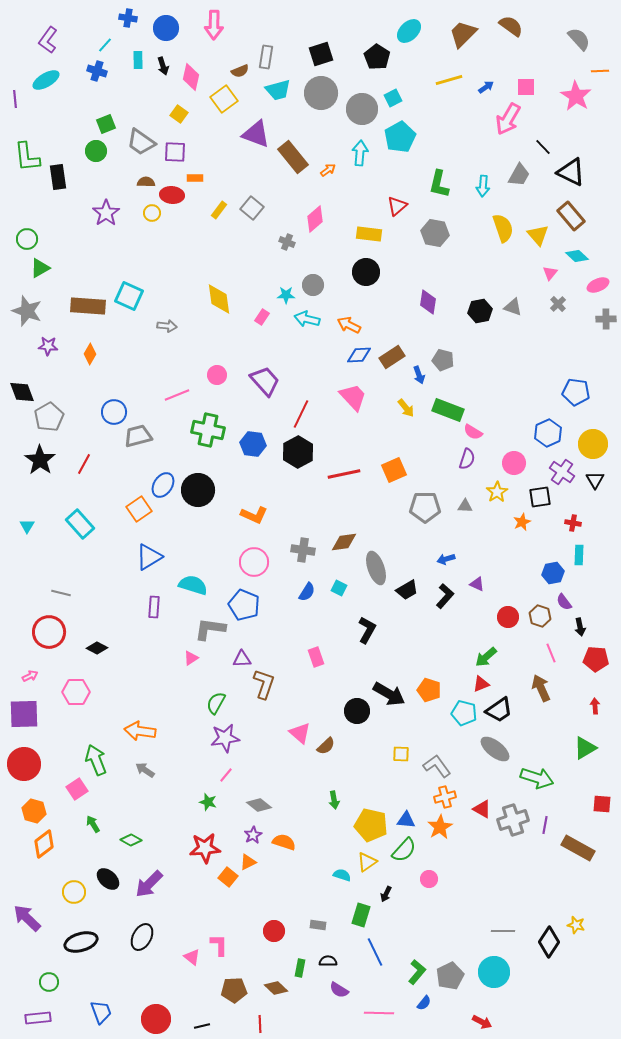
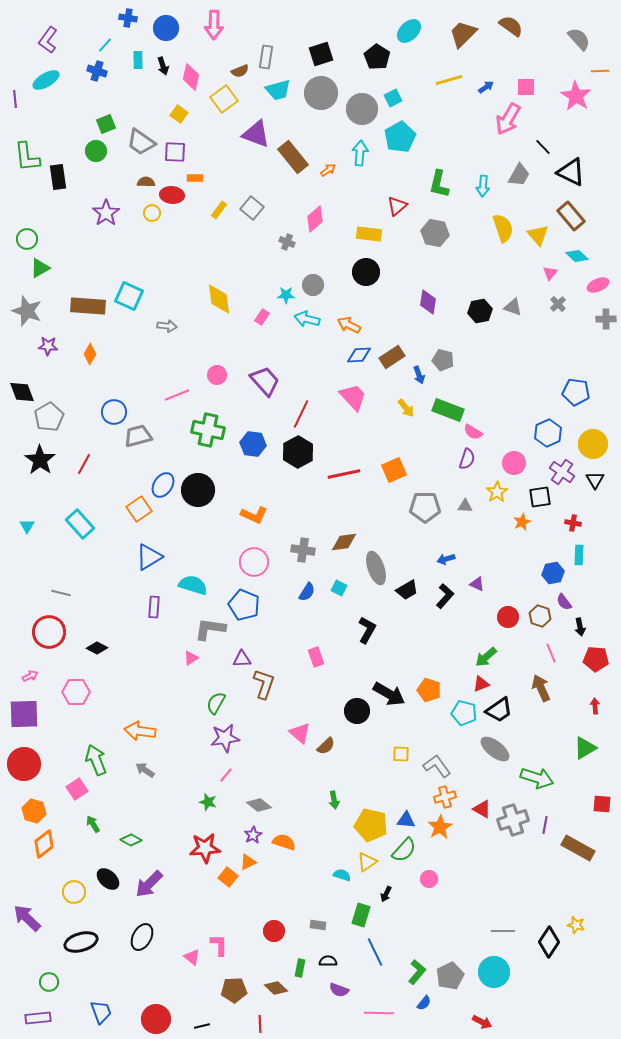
purple semicircle at (339, 990): rotated 12 degrees counterclockwise
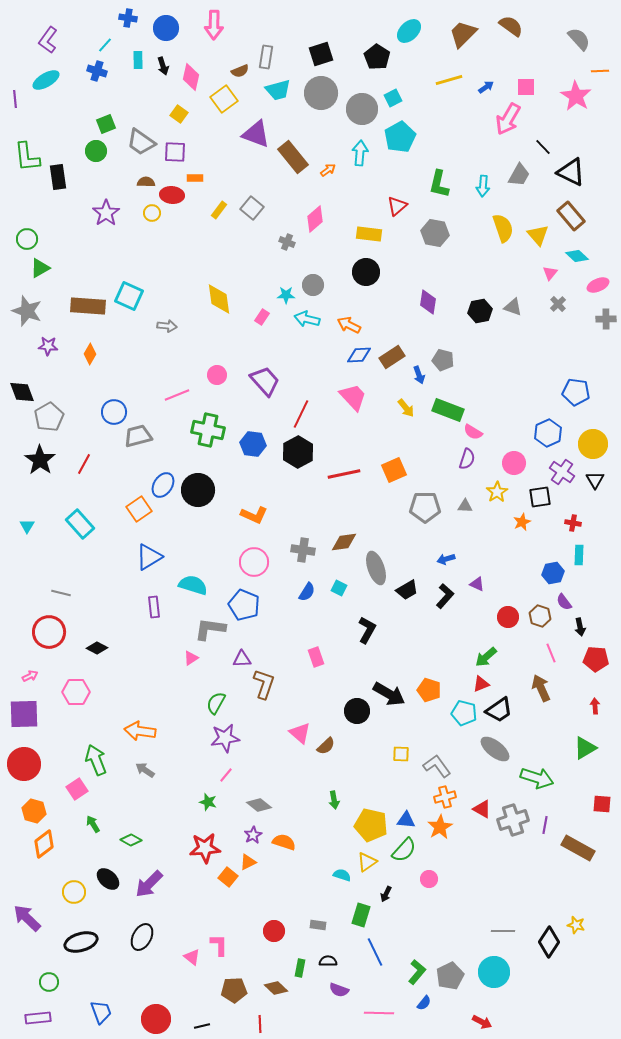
purple rectangle at (154, 607): rotated 10 degrees counterclockwise
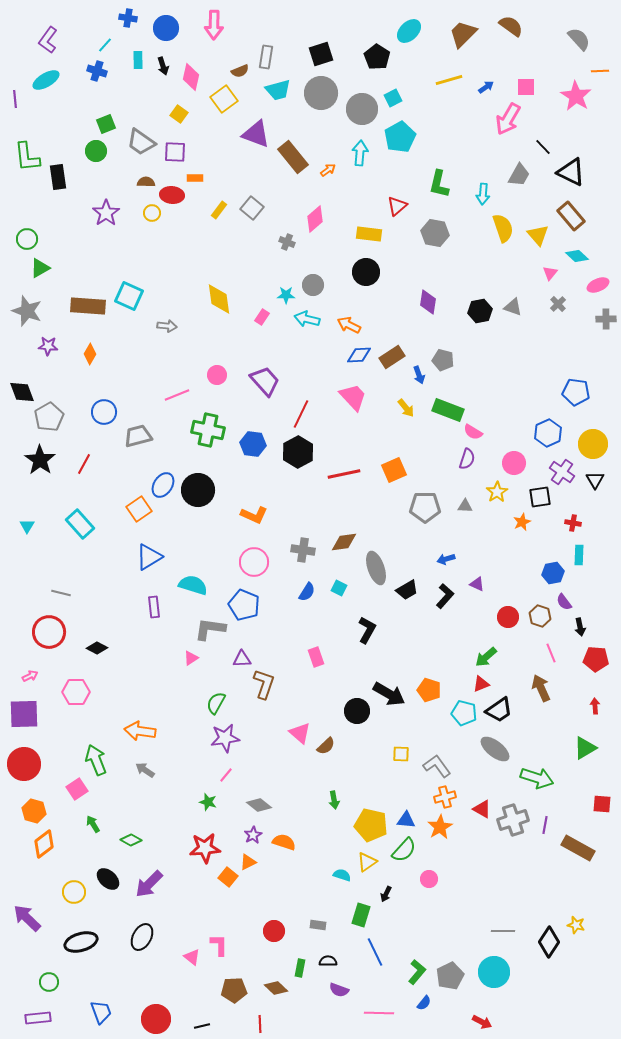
cyan arrow at (483, 186): moved 8 px down
blue circle at (114, 412): moved 10 px left
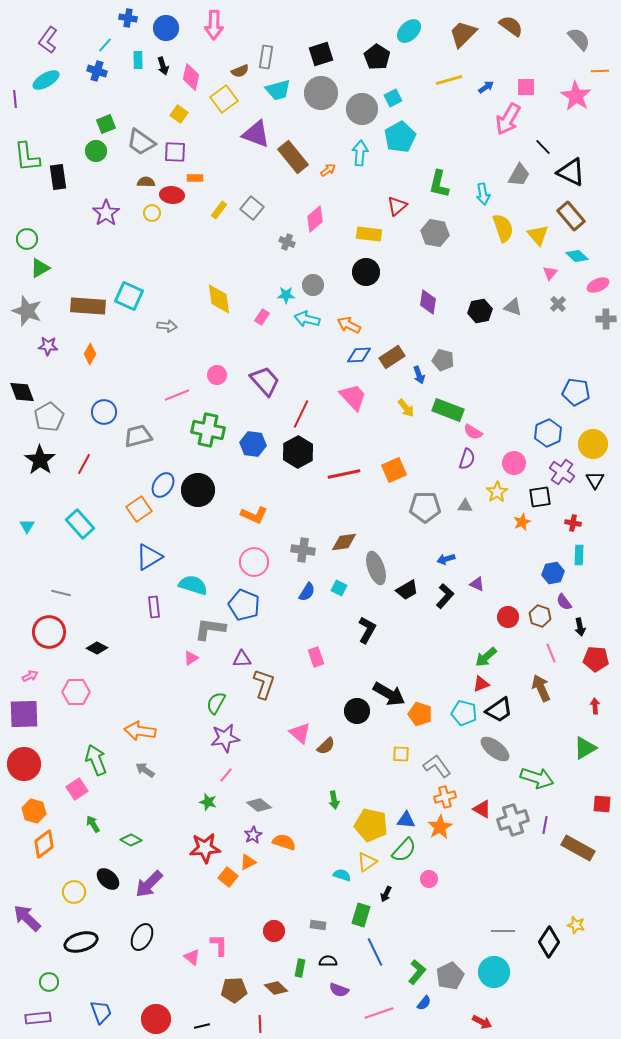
cyan arrow at (483, 194): rotated 15 degrees counterclockwise
orange pentagon at (429, 690): moved 9 px left, 24 px down
pink line at (379, 1013): rotated 20 degrees counterclockwise
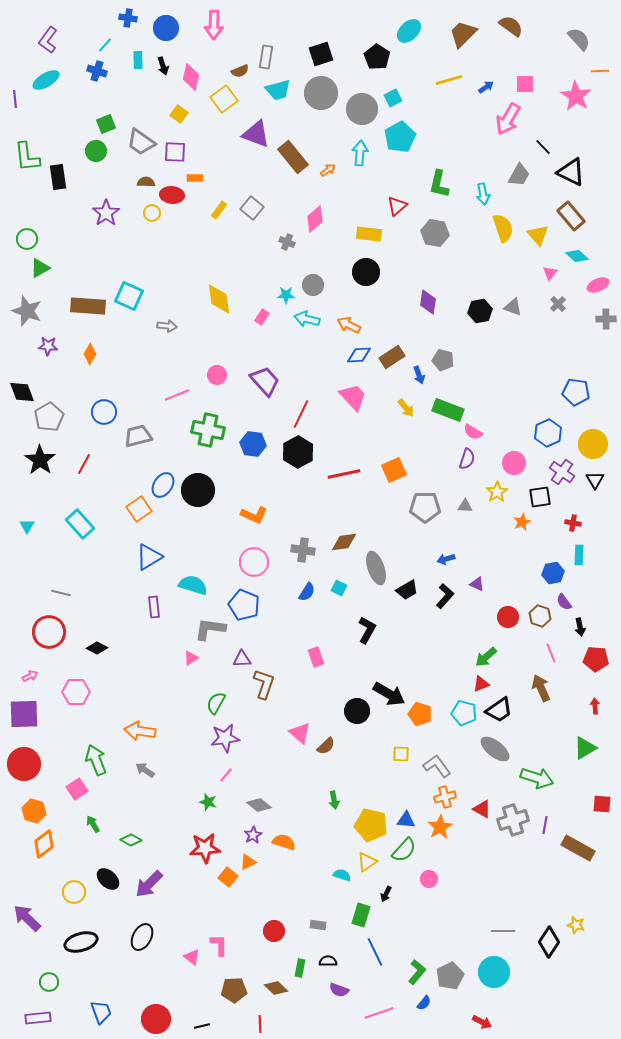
pink square at (526, 87): moved 1 px left, 3 px up
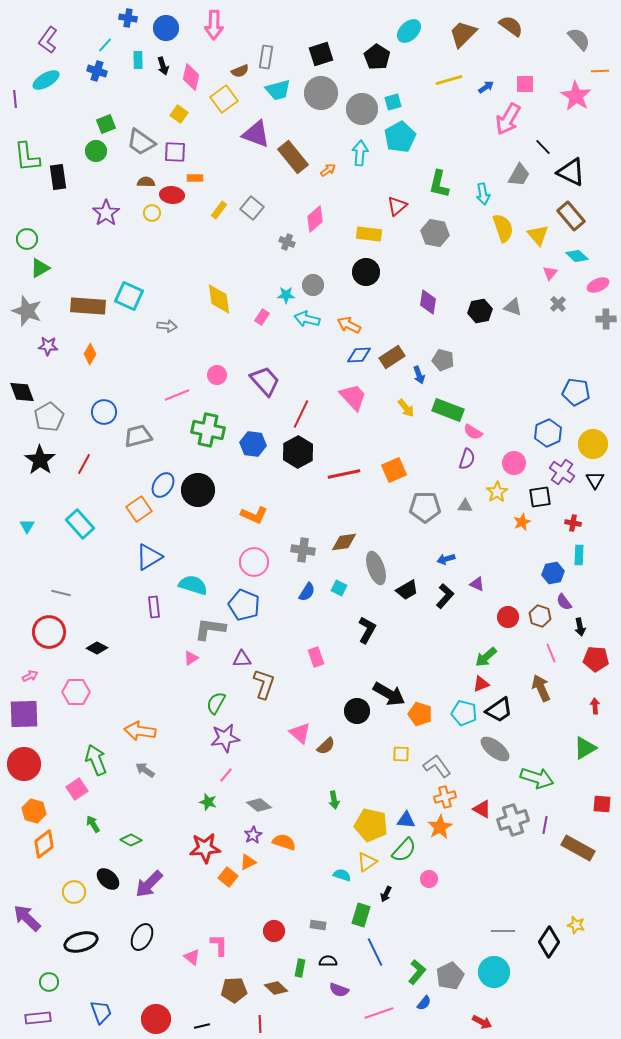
cyan square at (393, 98): moved 4 px down; rotated 12 degrees clockwise
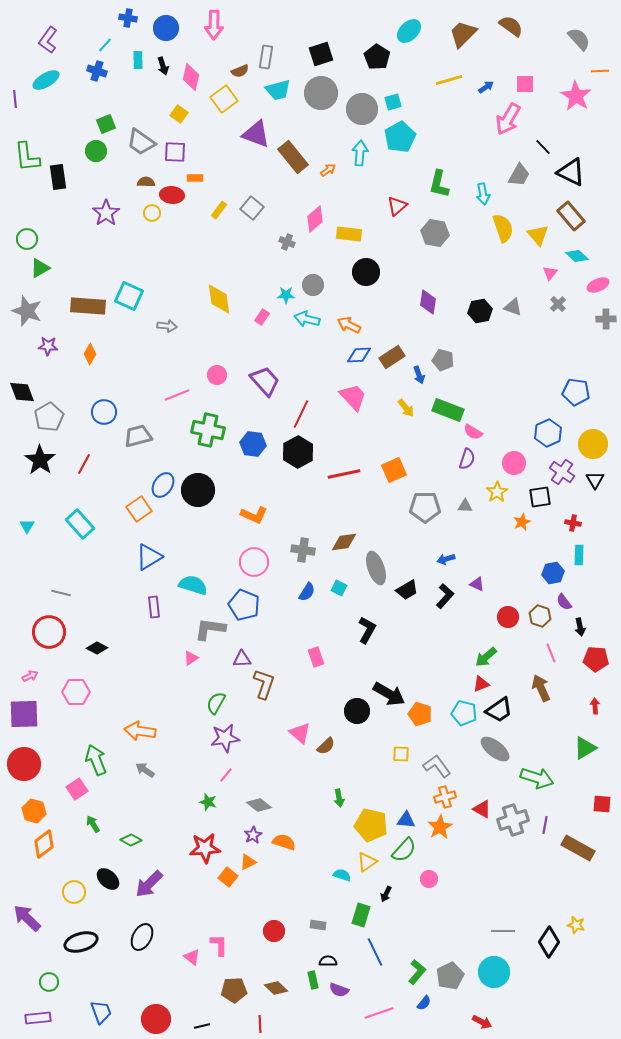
yellow rectangle at (369, 234): moved 20 px left
green arrow at (334, 800): moved 5 px right, 2 px up
green rectangle at (300, 968): moved 13 px right, 12 px down; rotated 24 degrees counterclockwise
